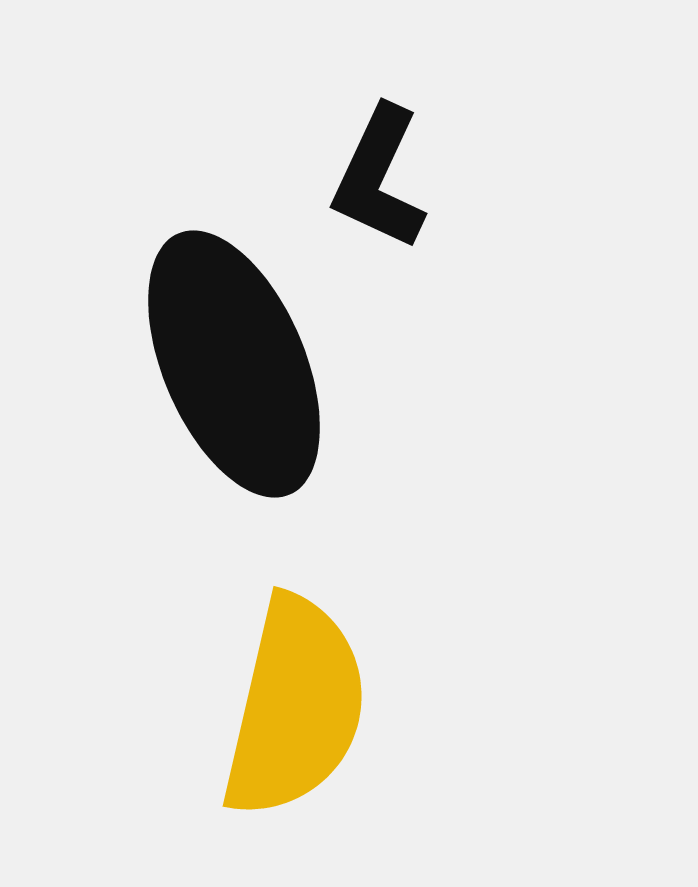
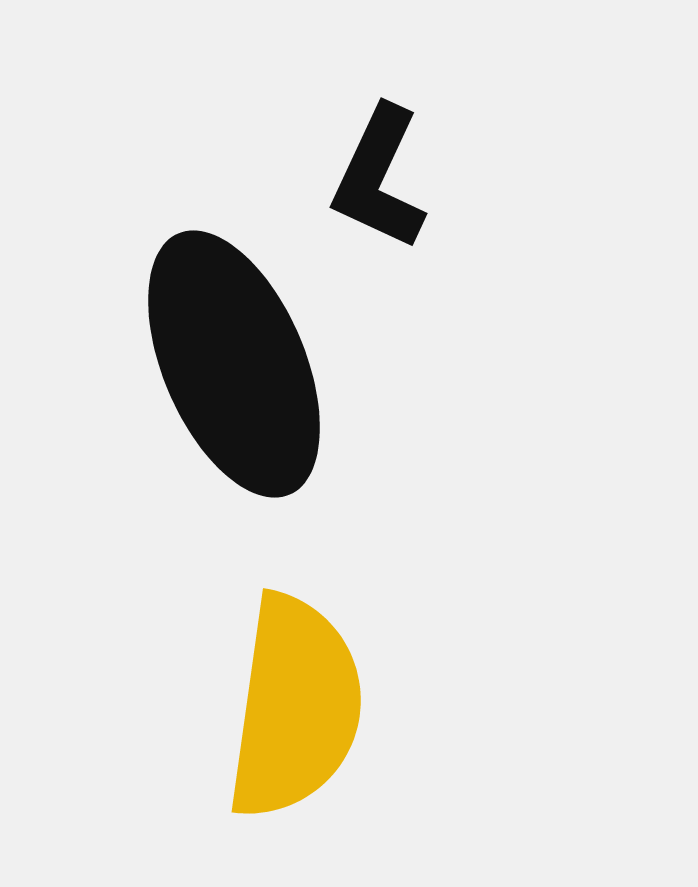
yellow semicircle: rotated 5 degrees counterclockwise
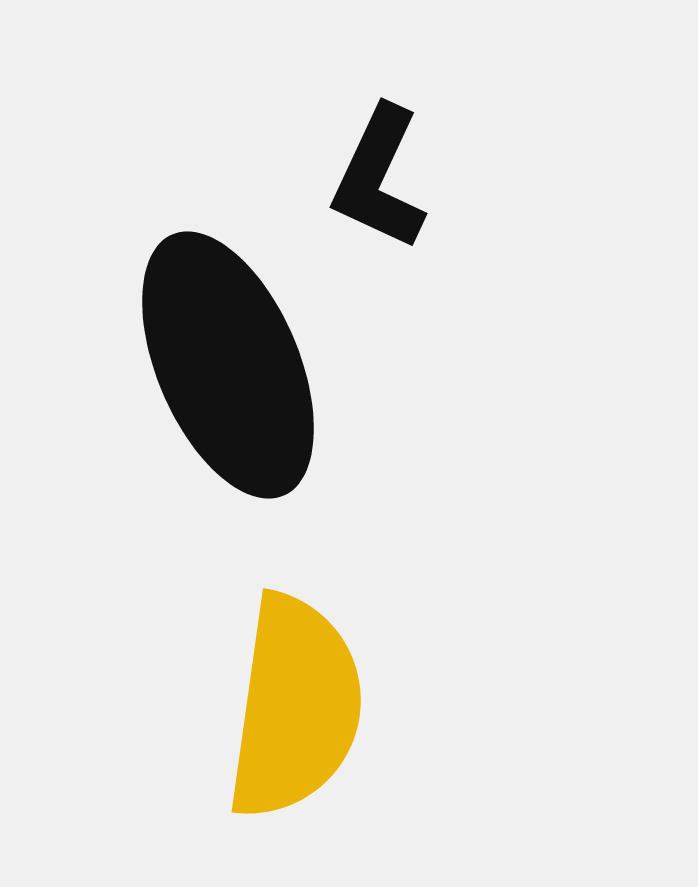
black ellipse: moved 6 px left, 1 px down
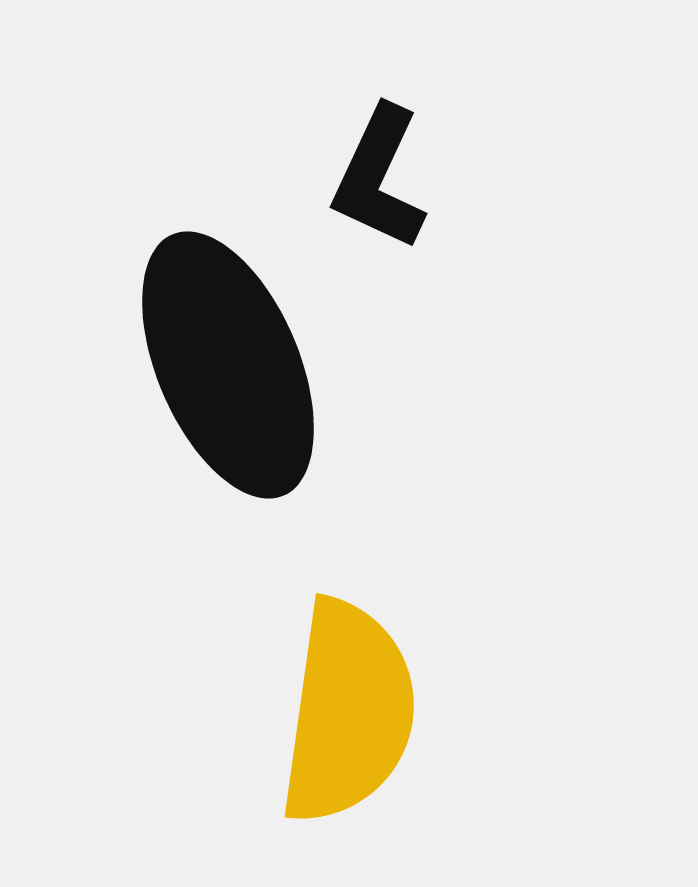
yellow semicircle: moved 53 px right, 5 px down
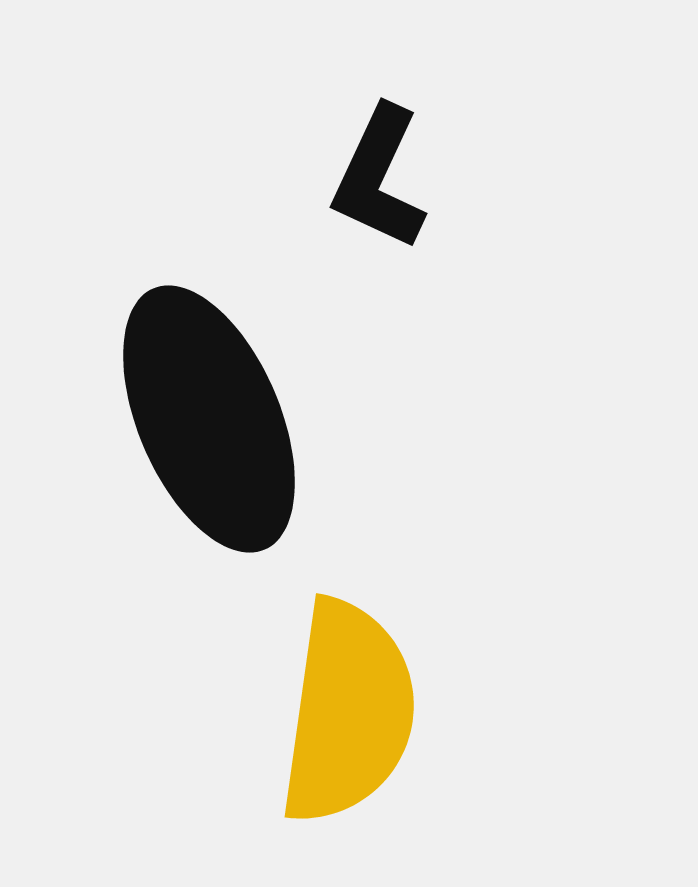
black ellipse: moved 19 px left, 54 px down
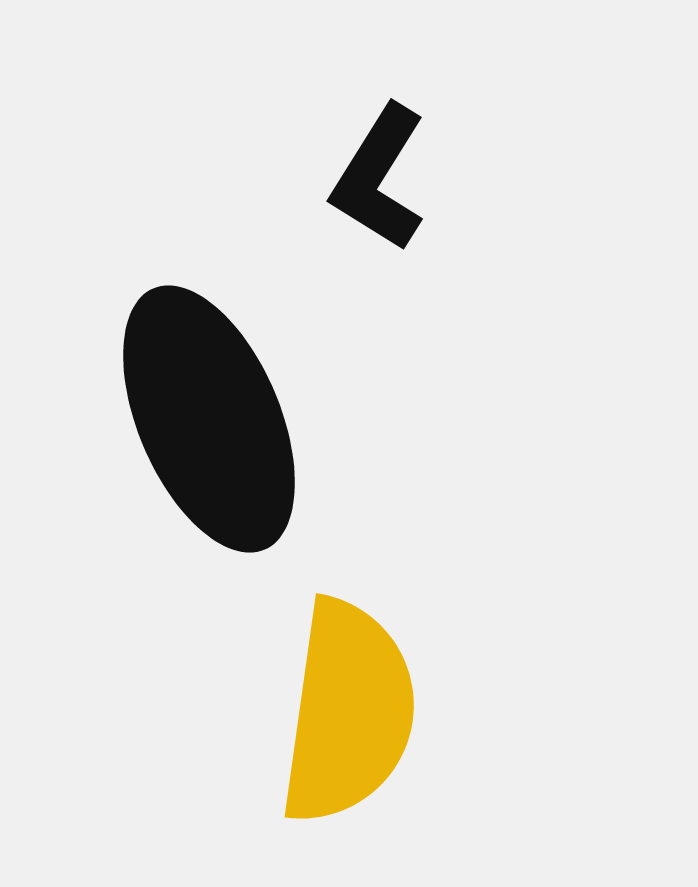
black L-shape: rotated 7 degrees clockwise
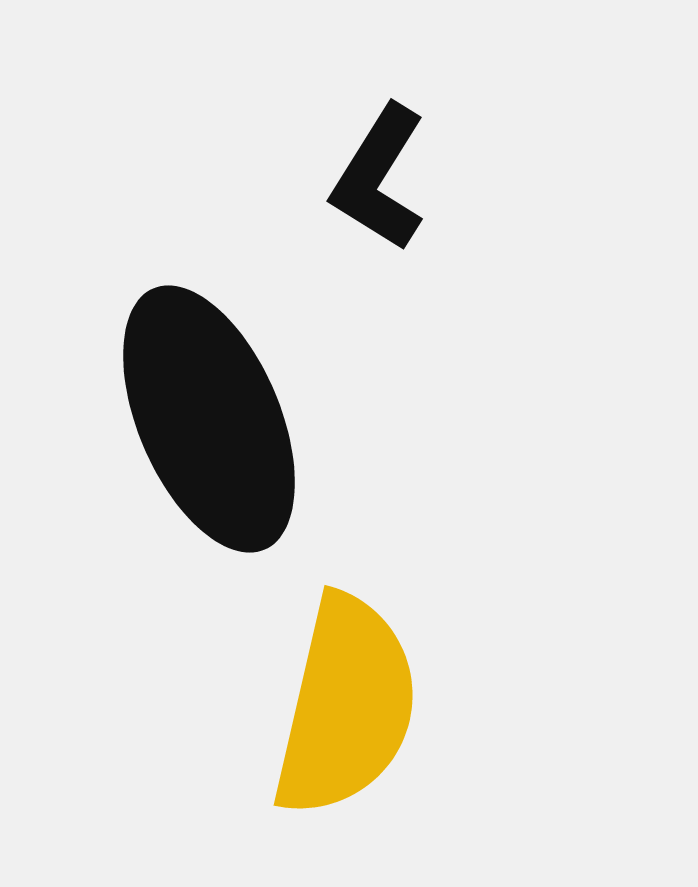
yellow semicircle: moved 2 px left, 6 px up; rotated 5 degrees clockwise
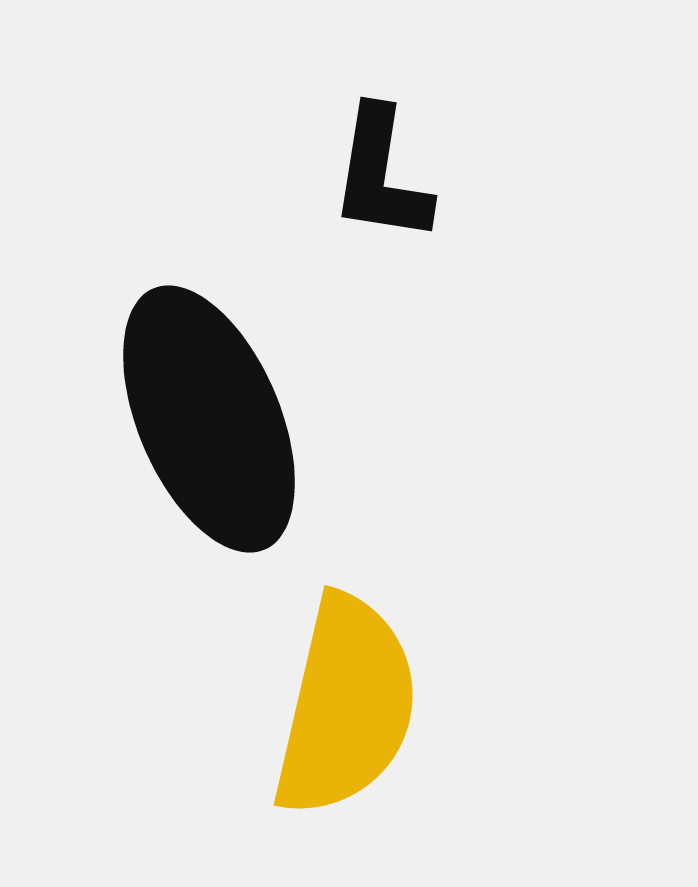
black L-shape: moved 2 px right, 3 px up; rotated 23 degrees counterclockwise
